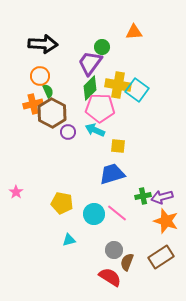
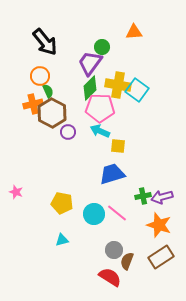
black arrow: moved 2 px right, 2 px up; rotated 48 degrees clockwise
cyan arrow: moved 5 px right, 1 px down
pink star: rotated 16 degrees counterclockwise
orange star: moved 7 px left, 4 px down
cyan triangle: moved 7 px left
brown semicircle: moved 1 px up
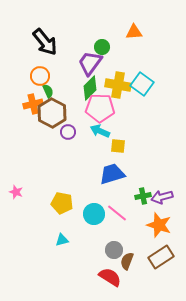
cyan square: moved 5 px right, 6 px up
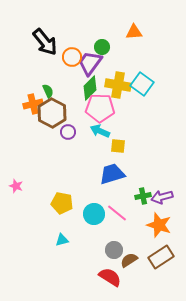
orange circle: moved 32 px right, 19 px up
pink star: moved 6 px up
brown semicircle: moved 2 px right, 1 px up; rotated 36 degrees clockwise
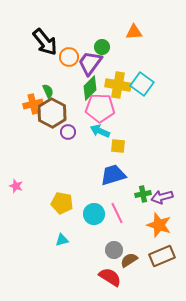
orange circle: moved 3 px left
blue trapezoid: moved 1 px right, 1 px down
green cross: moved 2 px up
pink line: rotated 25 degrees clockwise
brown rectangle: moved 1 px right, 1 px up; rotated 10 degrees clockwise
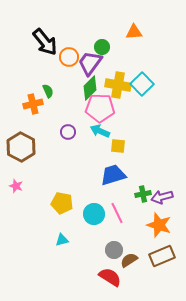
cyan square: rotated 10 degrees clockwise
brown hexagon: moved 31 px left, 34 px down
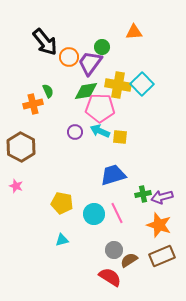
green diamond: moved 4 px left, 3 px down; rotated 35 degrees clockwise
purple circle: moved 7 px right
yellow square: moved 2 px right, 9 px up
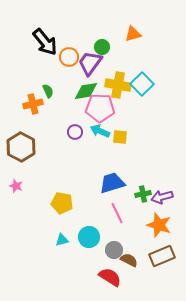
orange triangle: moved 1 px left, 2 px down; rotated 12 degrees counterclockwise
blue trapezoid: moved 1 px left, 8 px down
cyan circle: moved 5 px left, 23 px down
brown semicircle: rotated 60 degrees clockwise
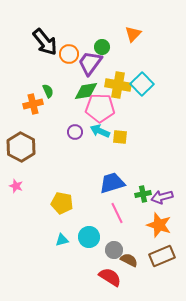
orange triangle: rotated 30 degrees counterclockwise
orange circle: moved 3 px up
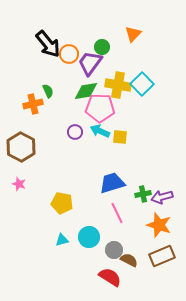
black arrow: moved 3 px right, 2 px down
pink star: moved 3 px right, 2 px up
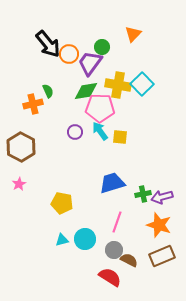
cyan arrow: rotated 30 degrees clockwise
pink star: rotated 24 degrees clockwise
pink line: moved 9 px down; rotated 45 degrees clockwise
cyan circle: moved 4 px left, 2 px down
